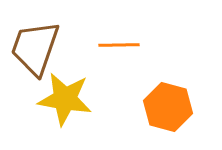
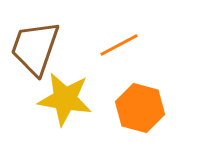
orange line: rotated 27 degrees counterclockwise
orange hexagon: moved 28 px left, 1 px down
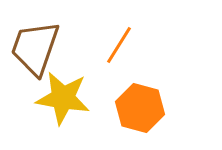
orange line: rotated 30 degrees counterclockwise
yellow star: moved 2 px left, 1 px up
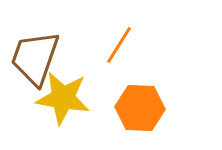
brown trapezoid: moved 10 px down
orange hexagon: rotated 12 degrees counterclockwise
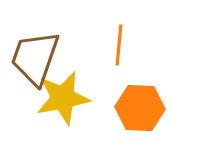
orange line: rotated 27 degrees counterclockwise
yellow star: rotated 20 degrees counterclockwise
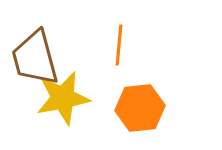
brown trapezoid: rotated 34 degrees counterclockwise
orange hexagon: rotated 9 degrees counterclockwise
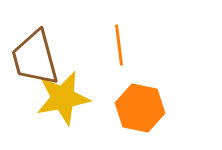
orange line: rotated 12 degrees counterclockwise
orange hexagon: rotated 18 degrees clockwise
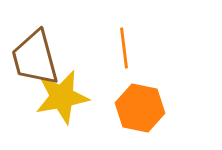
orange line: moved 5 px right, 3 px down
yellow star: moved 1 px left, 1 px up
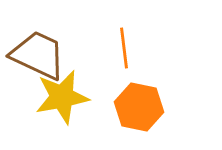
brown trapezoid: moved 3 px right, 3 px up; rotated 130 degrees clockwise
orange hexagon: moved 1 px left, 1 px up
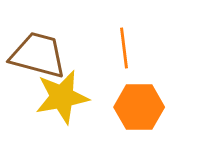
brown trapezoid: rotated 10 degrees counterclockwise
orange hexagon: rotated 12 degrees counterclockwise
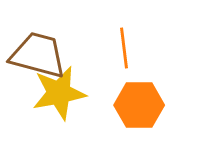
yellow star: moved 3 px left, 4 px up
orange hexagon: moved 2 px up
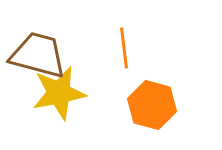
orange hexagon: moved 13 px right; rotated 15 degrees clockwise
